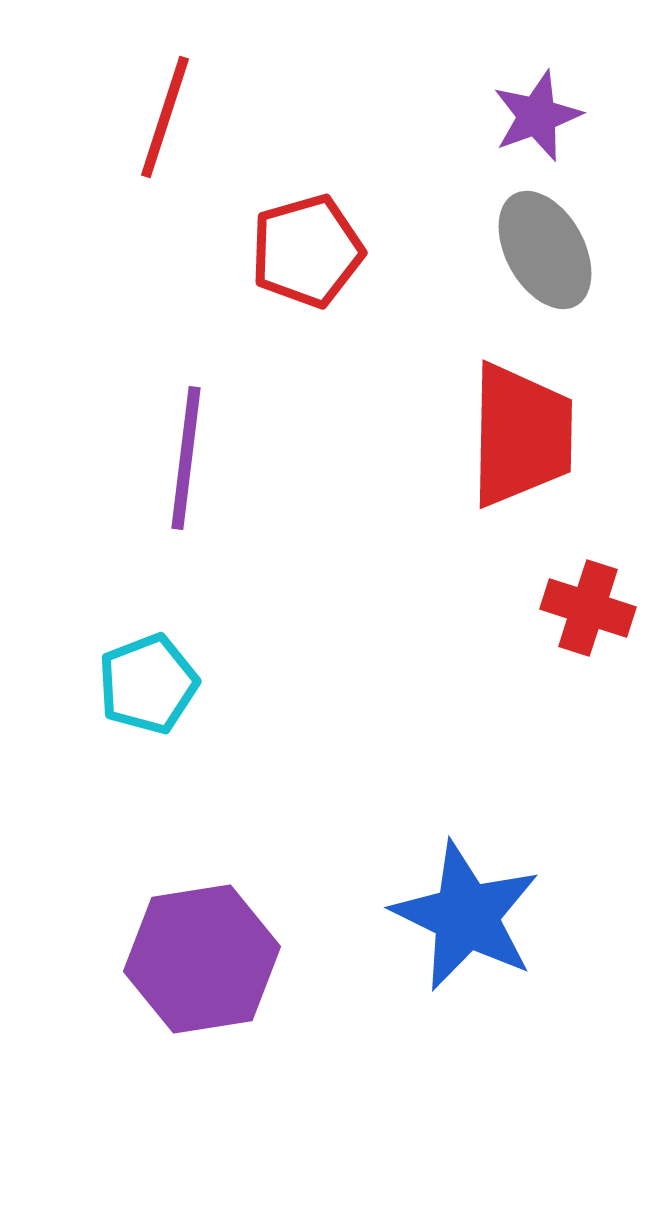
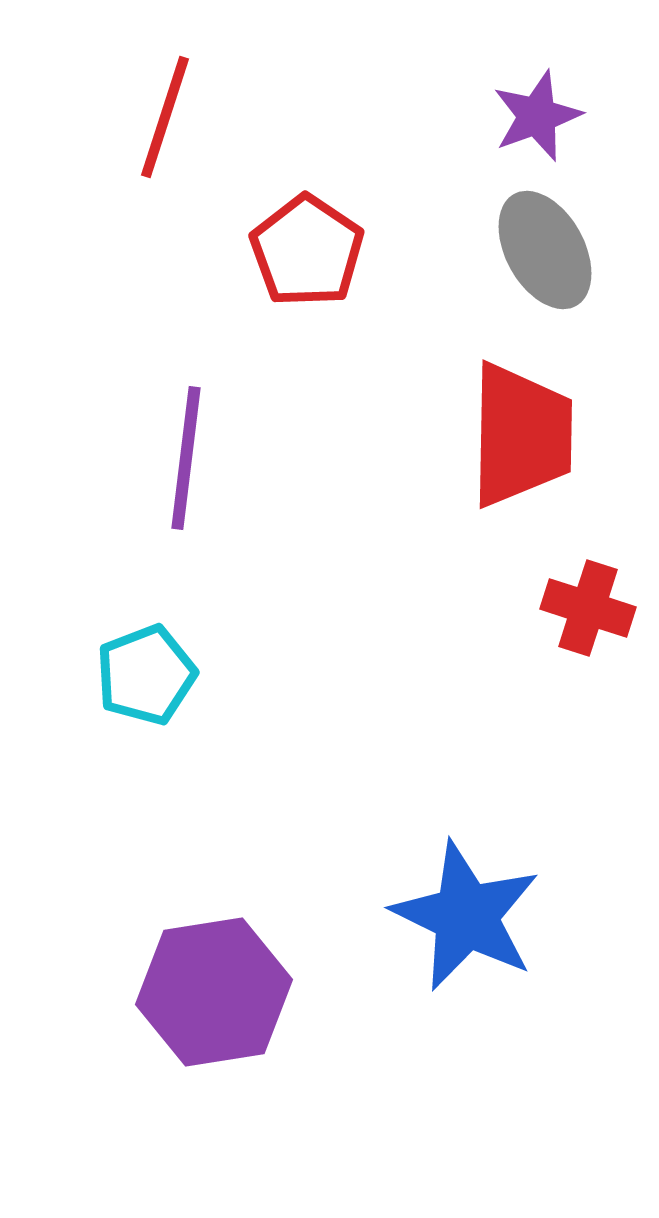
red pentagon: rotated 22 degrees counterclockwise
cyan pentagon: moved 2 px left, 9 px up
purple hexagon: moved 12 px right, 33 px down
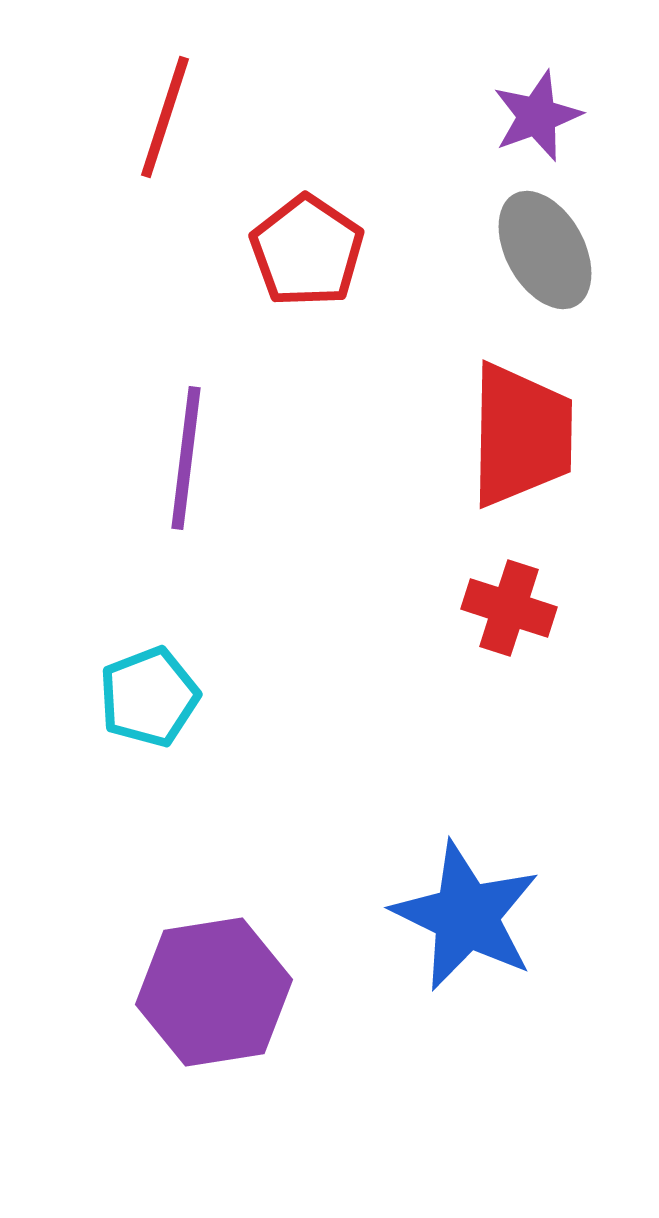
red cross: moved 79 px left
cyan pentagon: moved 3 px right, 22 px down
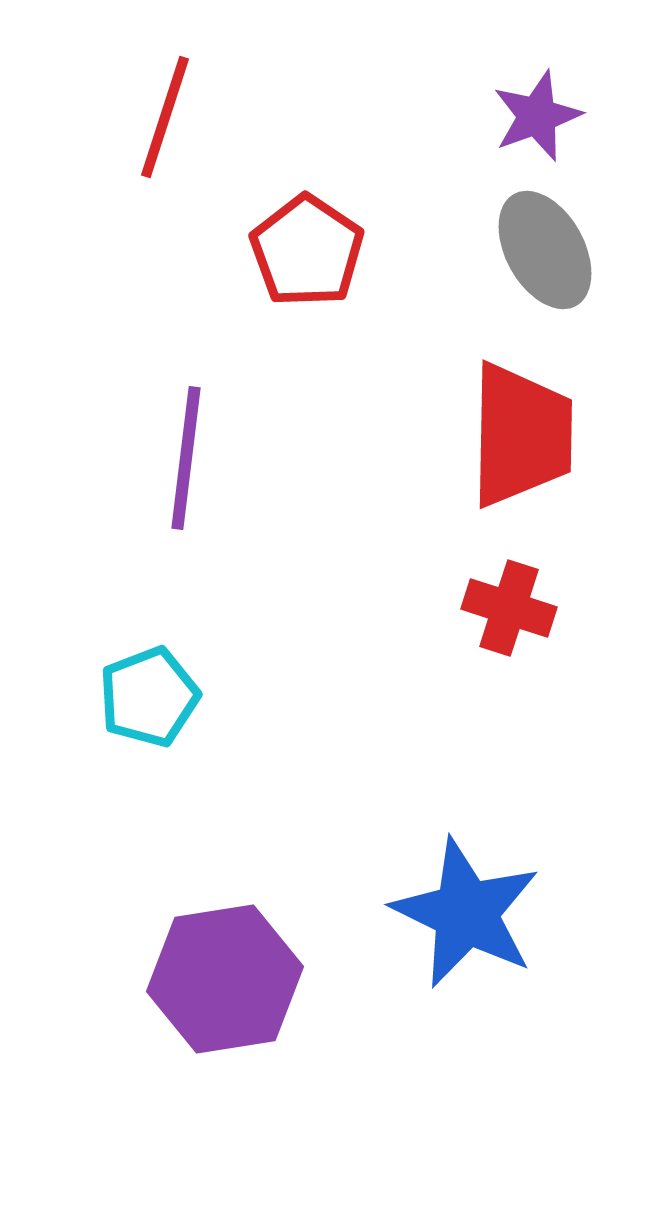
blue star: moved 3 px up
purple hexagon: moved 11 px right, 13 px up
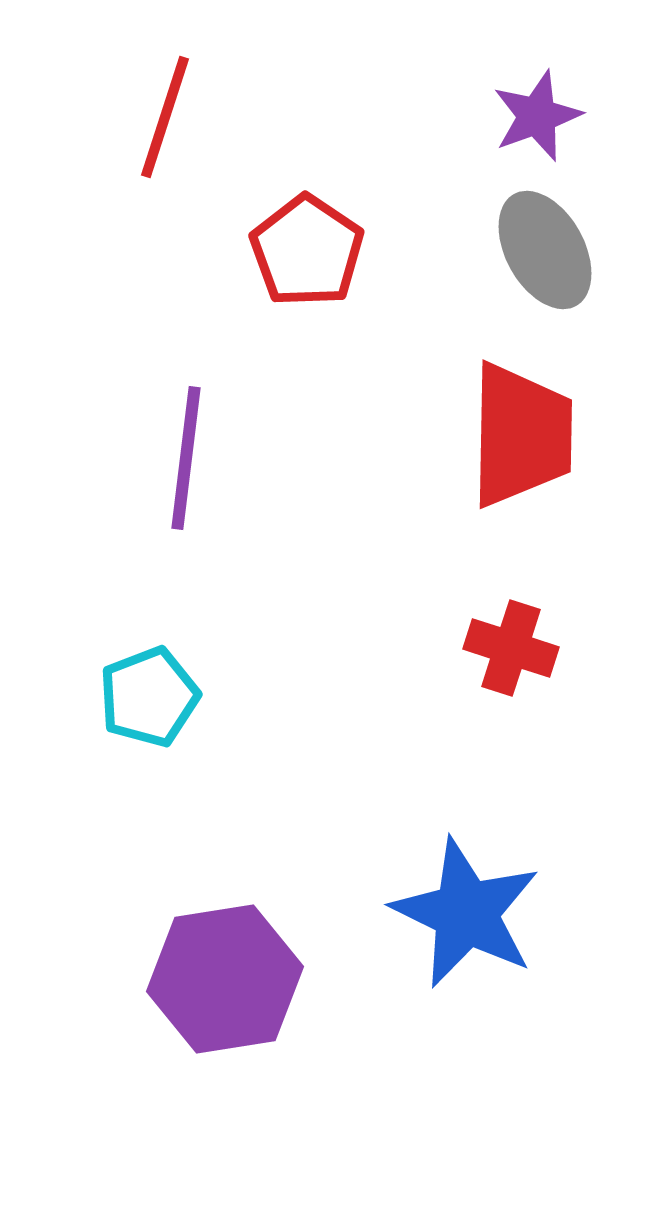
red cross: moved 2 px right, 40 px down
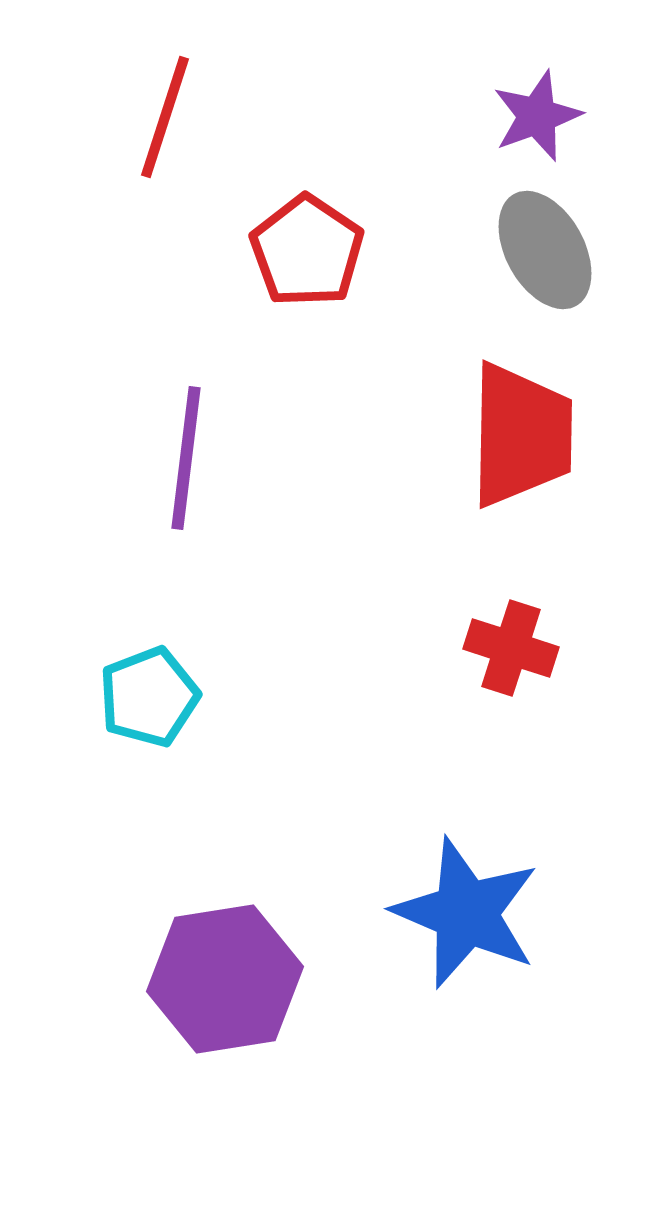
blue star: rotated 3 degrees counterclockwise
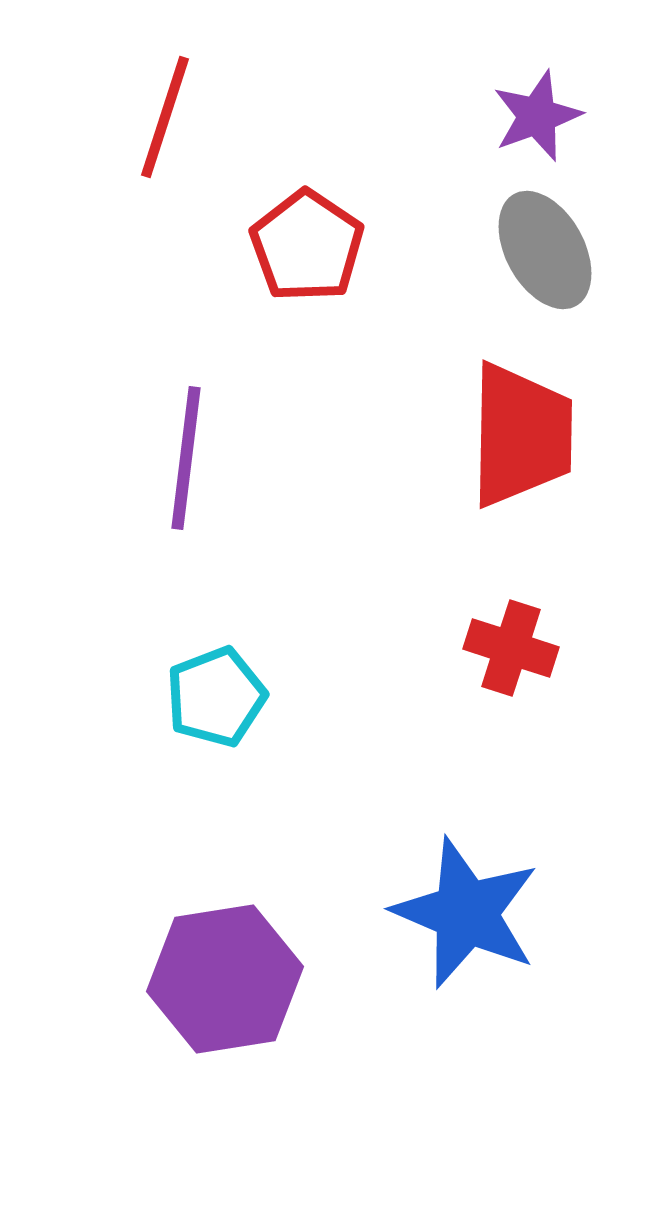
red pentagon: moved 5 px up
cyan pentagon: moved 67 px right
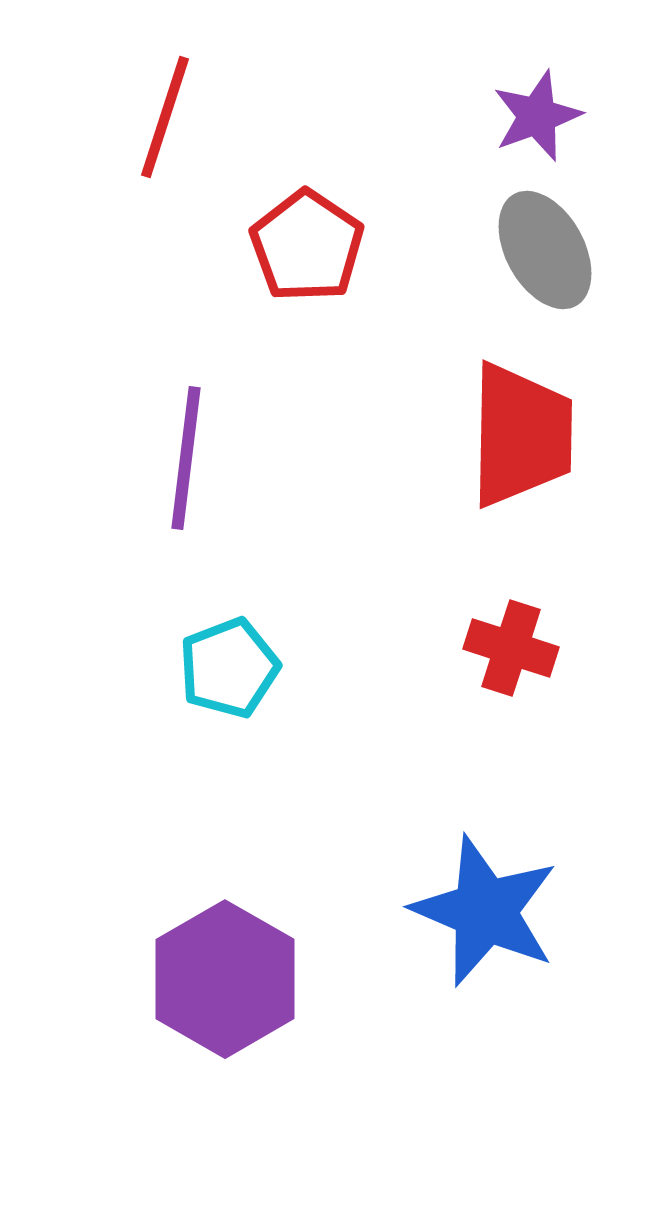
cyan pentagon: moved 13 px right, 29 px up
blue star: moved 19 px right, 2 px up
purple hexagon: rotated 21 degrees counterclockwise
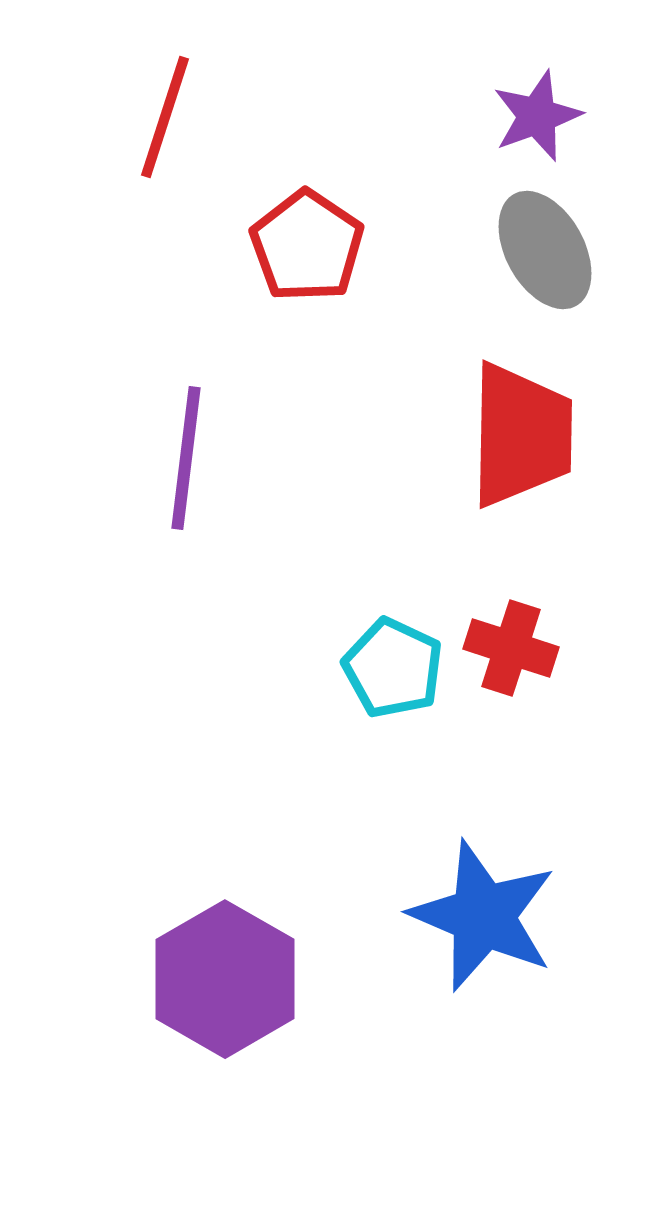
cyan pentagon: moved 164 px right; rotated 26 degrees counterclockwise
blue star: moved 2 px left, 5 px down
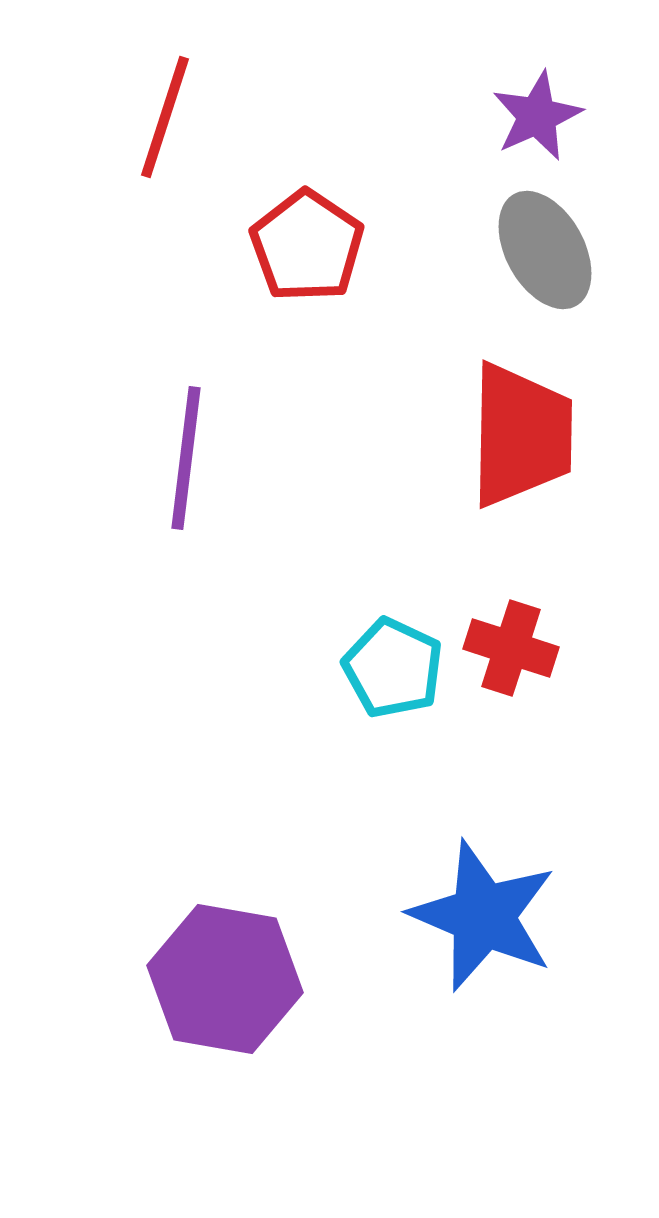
purple star: rotated 4 degrees counterclockwise
purple hexagon: rotated 20 degrees counterclockwise
